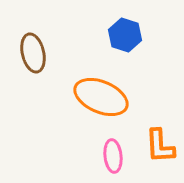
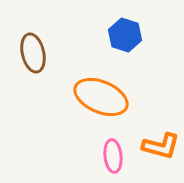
orange L-shape: moved 1 px right; rotated 72 degrees counterclockwise
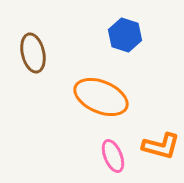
pink ellipse: rotated 16 degrees counterclockwise
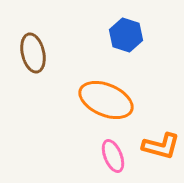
blue hexagon: moved 1 px right
orange ellipse: moved 5 px right, 3 px down
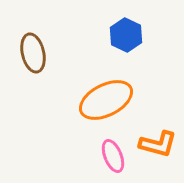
blue hexagon: rotated 8 degrees clockwise
orange ellipse: rotated 50 degrees counterclockwise
orange L-shape: moved 3 px left, 2 px up
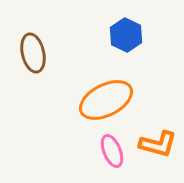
pink ellipse: moved 1 px left, 5 px up
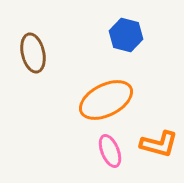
blue hexagon: rotated 12 degrees counterclockwise
orange L-shape: moved 1 px right
pink ellipse: moved 2 px left
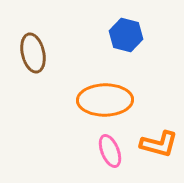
orange ellipse: moved 1 px left; rotated 26 degrees clockwise
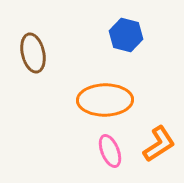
orange L-shape: rotated 48 degrees counterclockwise
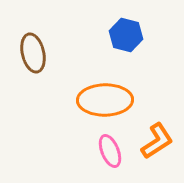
orange L-shape: moved 2 px left, 3 px up
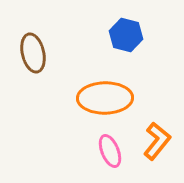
orange ellipse: moved 2 px up
orange L-shape: rotated 18 degrees counterclockwise
